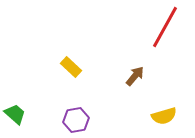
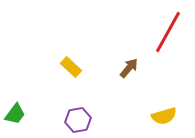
red line: moved 3 px right, 5 px down
brown arrow: moved 6 px left, 8 px up
green trapezoid: rotated 85 degrees clockwise
purple hexagon: moved 2 px right
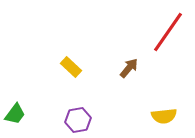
red line: rotated 6 degrees clockwise
yellow semicircle: rotated 10 degrees clockwise
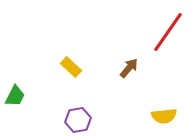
green trapezoid: moved 18 px up; rotated 10 degrees counterclockwise
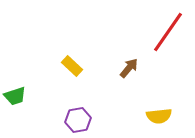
yellow rectangle: moved 1 px right, 1 px up
green trapezoid: rotated 45 degrees clockwise
yellow semicircle: moved 5 px left
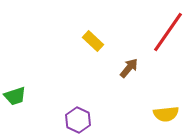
yellow rectangle: moved 21 px right, 25 px up
yellow semicircle: moved 7 px right, 2 px up
purple hexagon: rotated 25 degrees counterclockwise
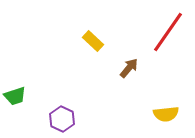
purple hexagon: moved 16 px left, 1 px up
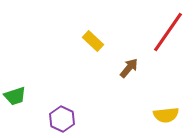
yellow semicircle: moved 1 px down
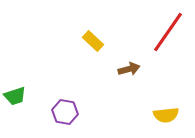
brown arrow: moved 1 px down; rotated 35 degrees clockwise
purple hexagon: moved 3 px right, 7 px up; rotated 15 degrees counterclockwise
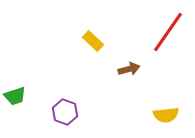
purple hexagon: rotated 10 degrees clockwise
